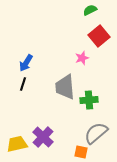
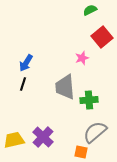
red square: moved 3 px right, 1 px down
gray semicircle: moved 1 px left, 1 px up
yellow trapezoid: moved 3 px left, 4 px up
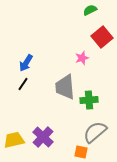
black line: rotated 16 degrees clockwise
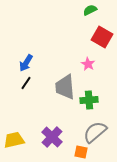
red square: rotated 20 degrees counterclockwise
pink star: moved 6 px right, 6 px down; rotated 24 degrees counterclockwise
black line: moved 3 px right, 1 px up
purple cross: moved 9 px right
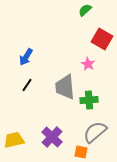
green semicircle: moved 5 px left; rotated 16 degrees counterclockwise
red square: moved 2 px down
blue arrow: moved 6 px up
black line: moved 1 px right, 2 px down
